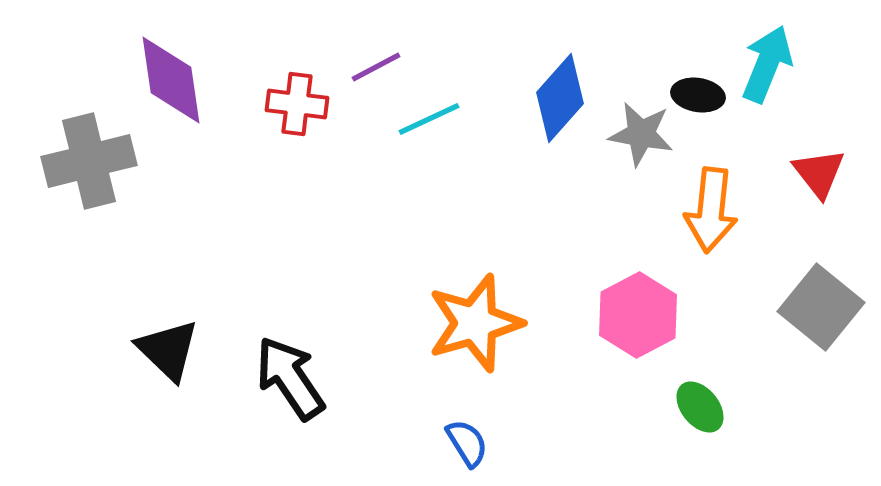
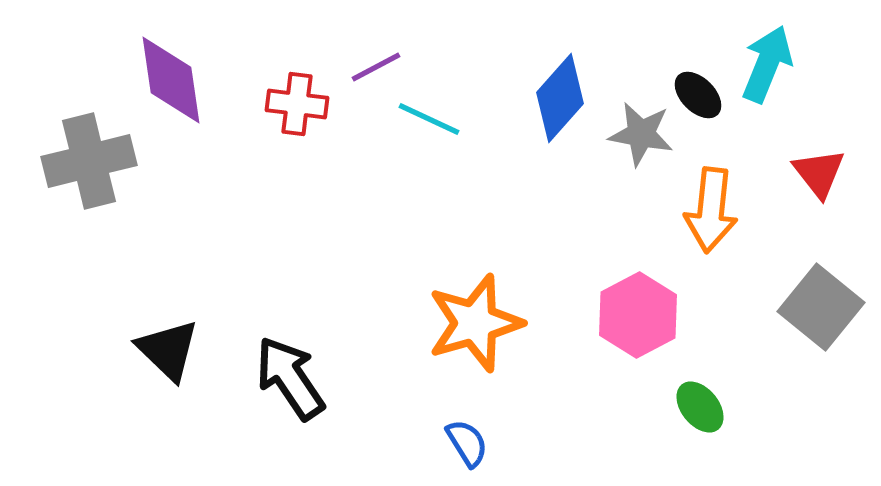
black ellipse: rotated 36 degrees clockwise
cyan line: rotated 50 degrees clockwise
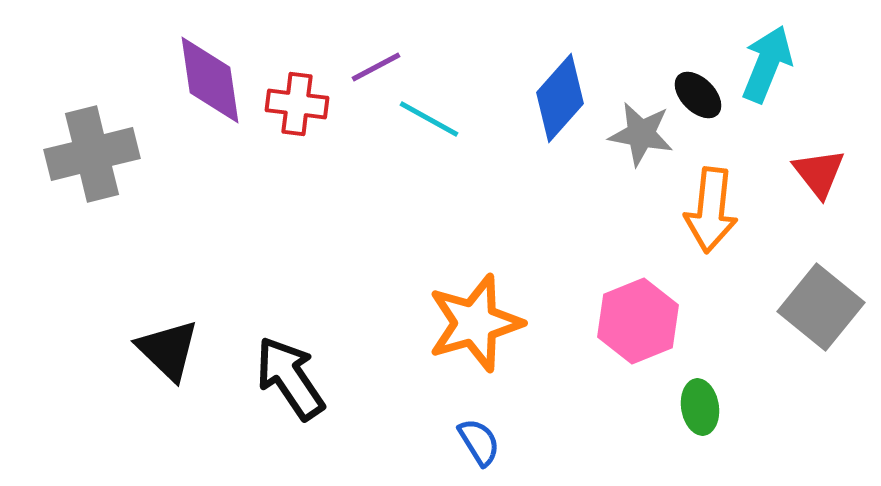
purple diamond: moved 39 px right
cyan line: rotated 4 degrees clockwise
gray cross: moved 3 px right, 7 px up
pink hexagon: moved 6 px down; rotated 6 degrees clockwise
green ellipse: rotated 30 degrees clockwise
blue semicircle: moved 12 px right, 1 px up
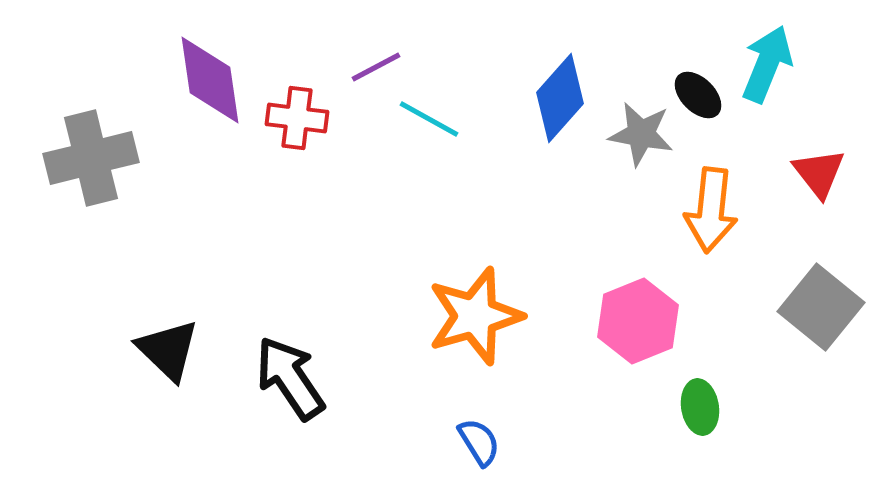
red cross: moved 14 px down
gray cross: moved 1 px left, 4 px down
orange star: moved 7 px up
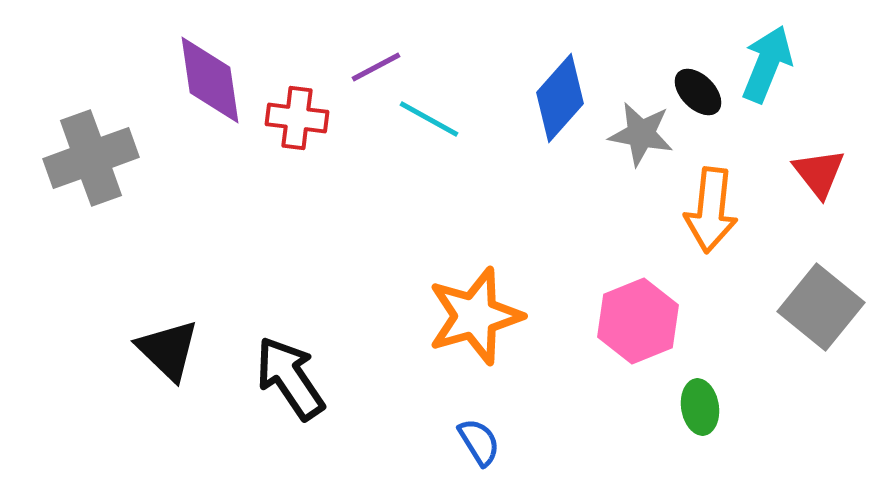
black ellipse: moved 3 px up
gray cross: rotated 6 degrees counterclockwise
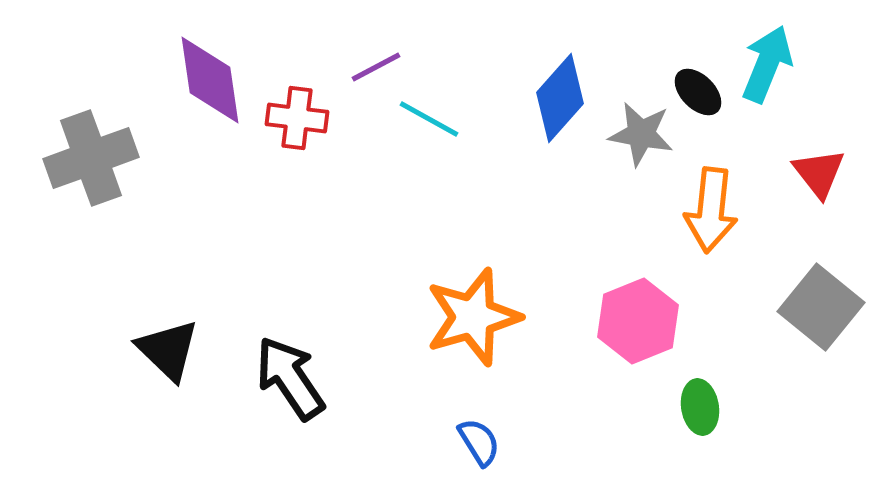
orange star: moved 2 px left, 1 px down
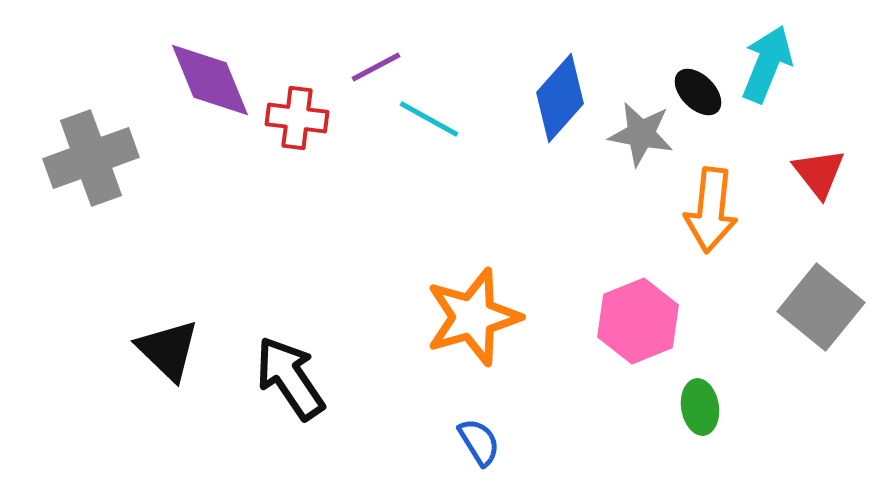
purple diamond: rotated 14 degrees counterclockwise
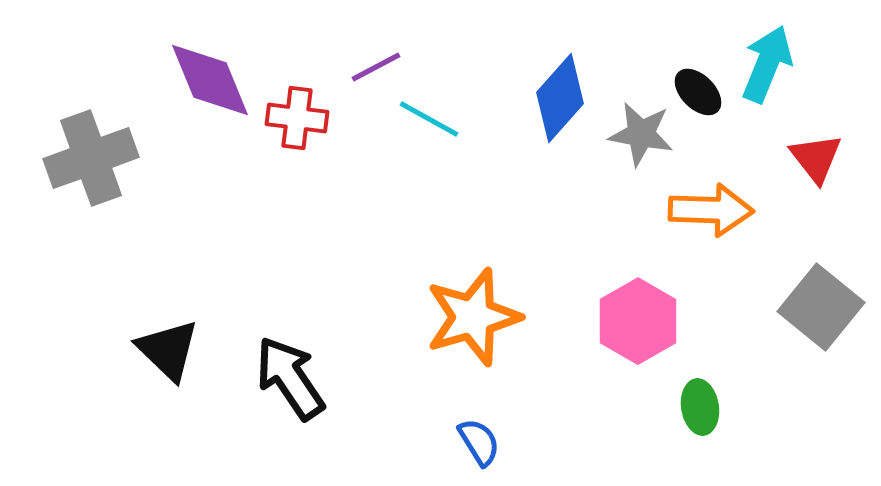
red triangle: moved 3 px left, 15 px up
orange arrow: rotated 94 degrees counterclockwise
pink hexagon: rotated 8 degrees counterclockwise
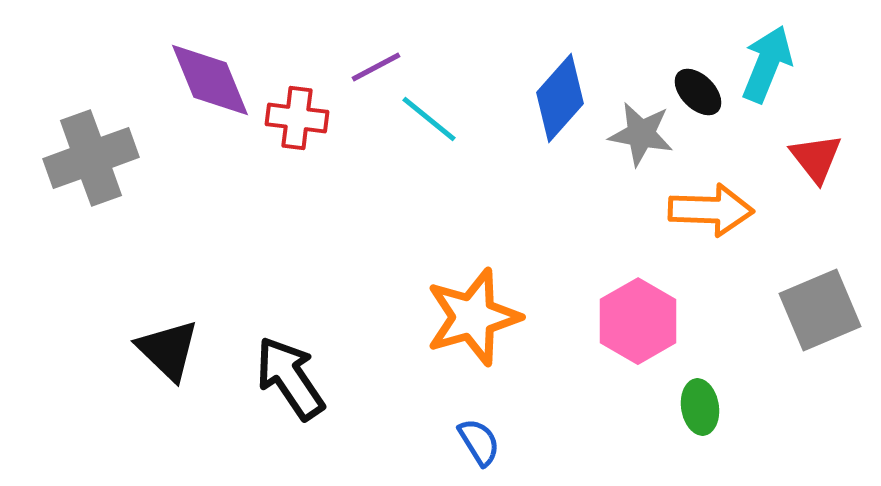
cyan line: rotated 10 degrees clockwise
gray square: moved 1 px left, 3 px down; rotated 28 degrees clockwise
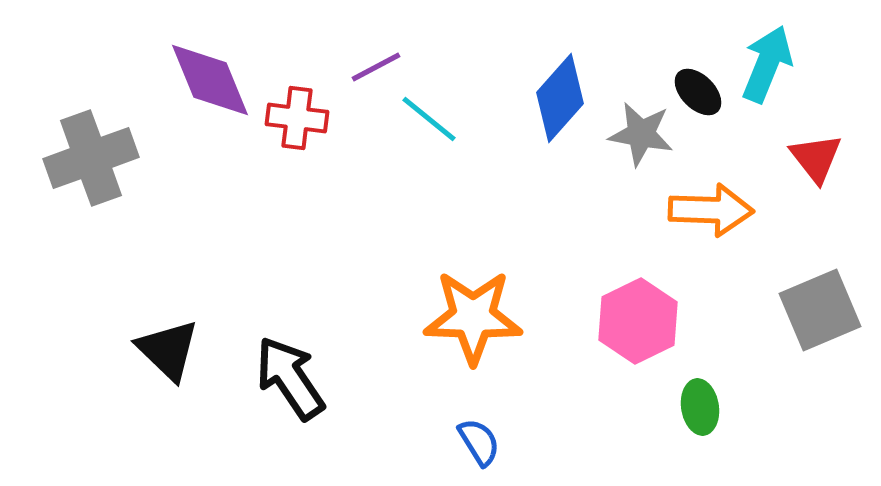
orange star: rotated 18 degrees clockwise
pink hexagon: rotated 4 degrees clockwise
